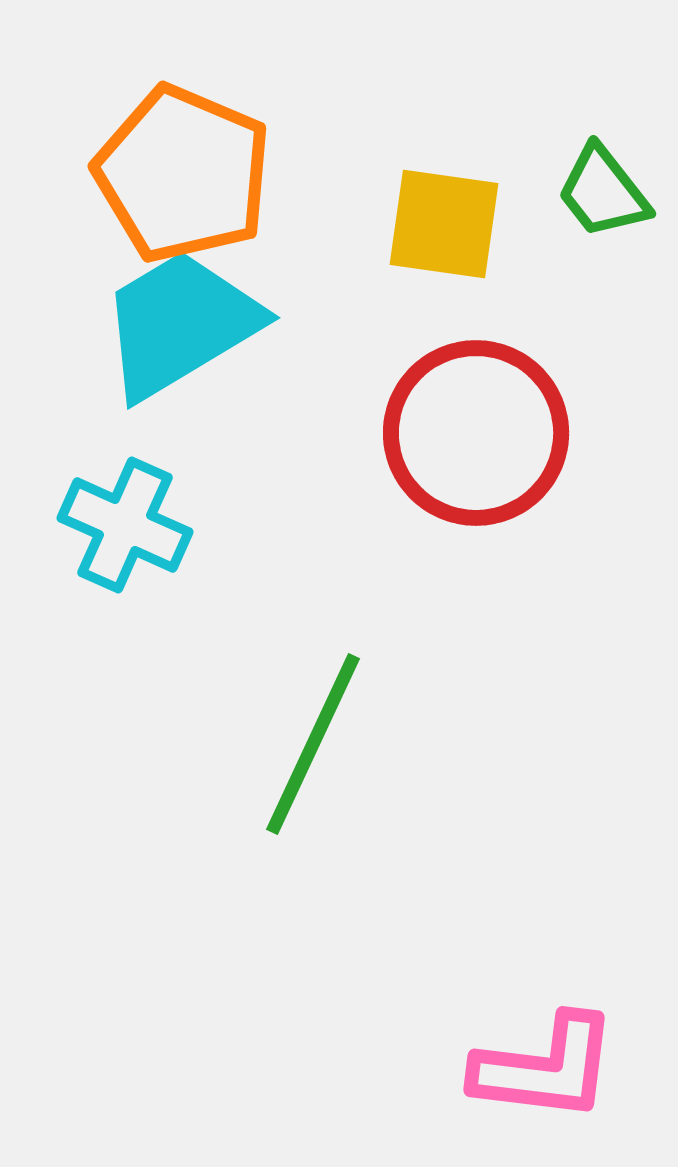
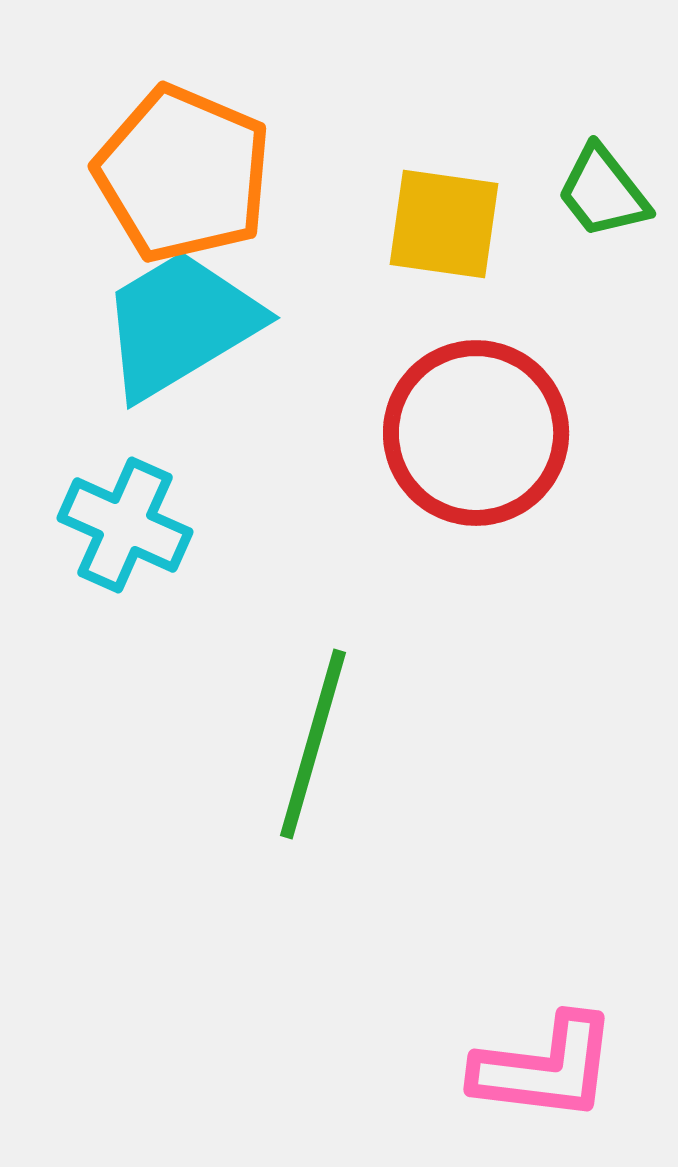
green line: rotated 9 degrees counterclockwise
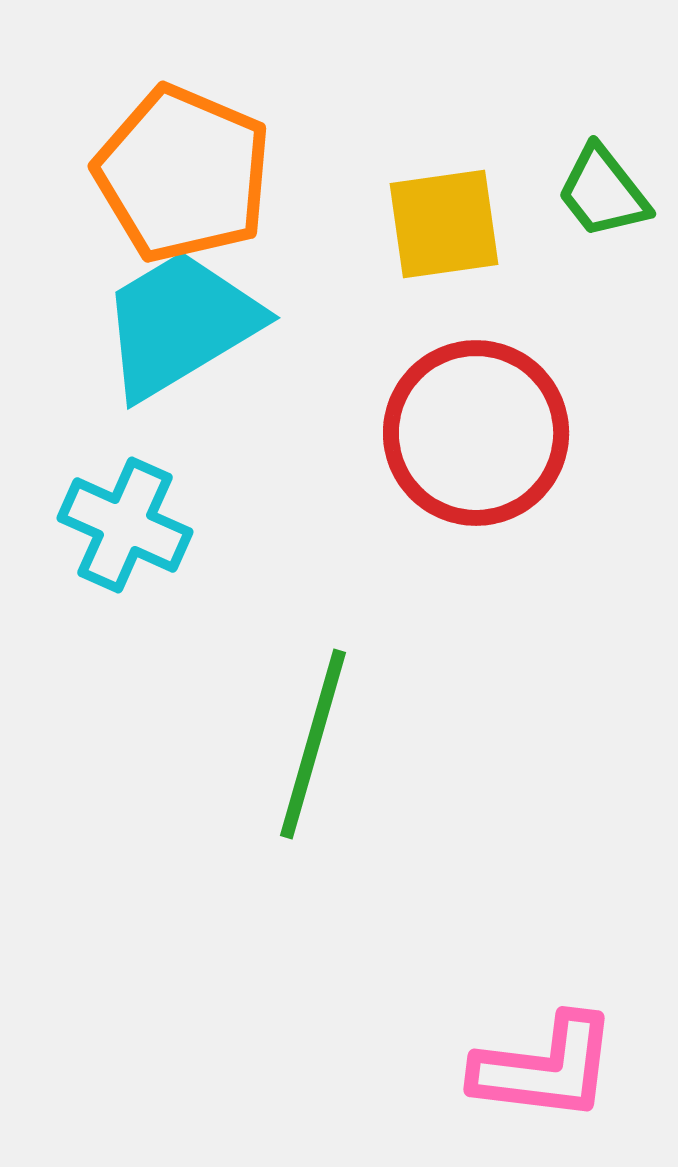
yellow square: rotated 16 degrees counterclockwise
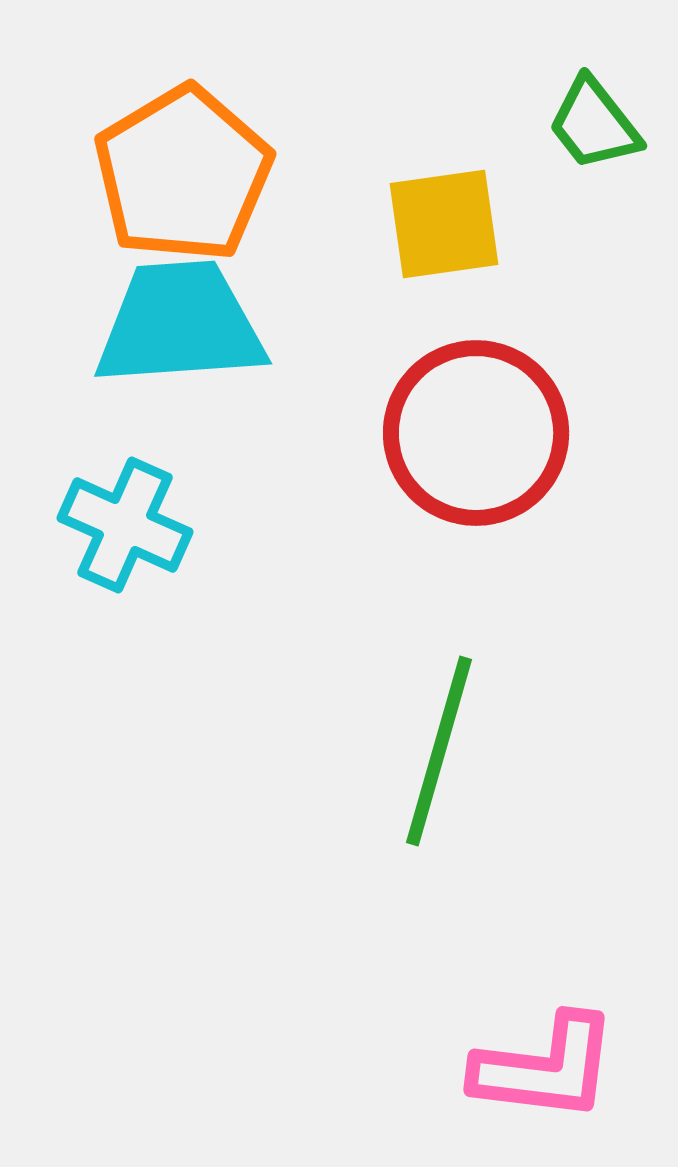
orange pentagon: rotated 18 degrees clockwise
green trapezoid: moved 9 px left, 68 px up
cyan trapezoid: rotated 27 degrees clockwise
green line: moved 126 px right, 7 px down
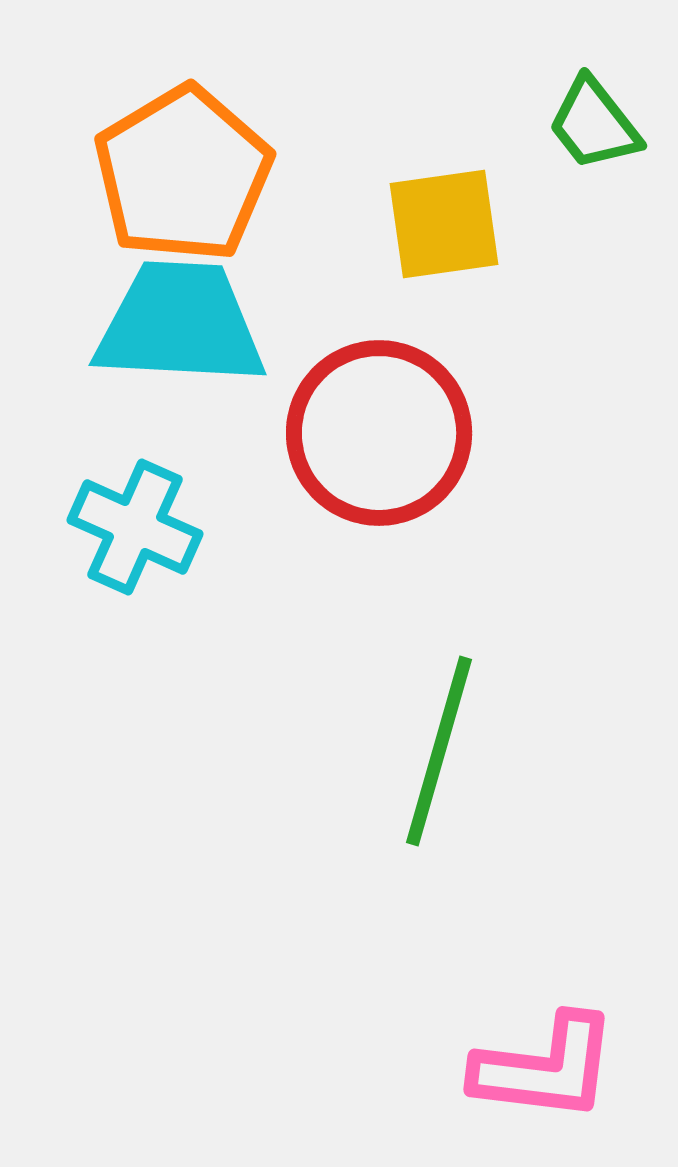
cyan trapezoid: rotated 7 degrees clockwise
red circle: moved 97 px left
cyan cross: moved 10 px right, 2 px down
